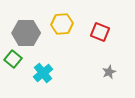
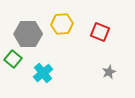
gray hexagon: moved 2 px right, 1 px down
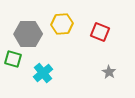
green square: rotated 24 degrees counterclockwise
gray star: rotated 16 degrees counterclockwise
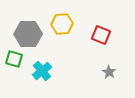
red square: moved 1 px right, 3 px down
green square: moved 1 px right
cyan cross: moved 1 px left, 2 px up
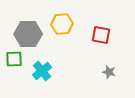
red square: rotated 12 degrees counterclockwise
green square: rotated 18 degrees counterclockwise
gray star: rotated 16 degrees counterclockwise
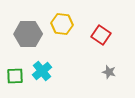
yellow hexagon: rotated 10 degrees clockwise
red square: rotated 24 degrees clockwise
green square: moved 1 px right, 17 px down
